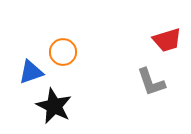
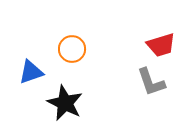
red trapezoid: moved 6 px left, 5 px down
orange circle: moved 9 px right, 3 px up
black star: moved 11 px right, 3 px up
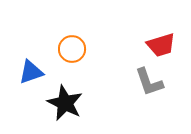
gray L-shape: moved 2 px left
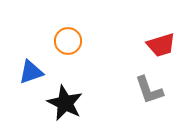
orange circle: moved 4 px left, 8 px up
gray L-shape: moved 8 px down
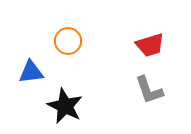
red trapezoid: moved 11 px left
blue triangle: rotated 12 degrees clockwise
black star: moved 3 px down
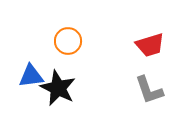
blue triangle: moved 4 px down
black star: moved 7 px left, 18 px up
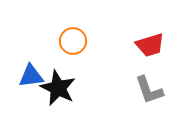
orange circle: moved 5 px right
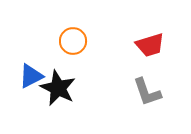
blue triangle: rotated 20 degrees counterclockwise
gray L-shape: moved 2 px left, 2 px down
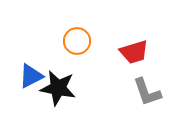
orange circle: moved 4 px right
red trapezoid: moved 16 px left, 7 px down
black star: rotated 15 degrees counterclockwise
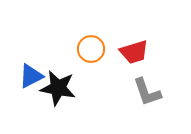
orange circle: moved 14 px right, 8 px down
